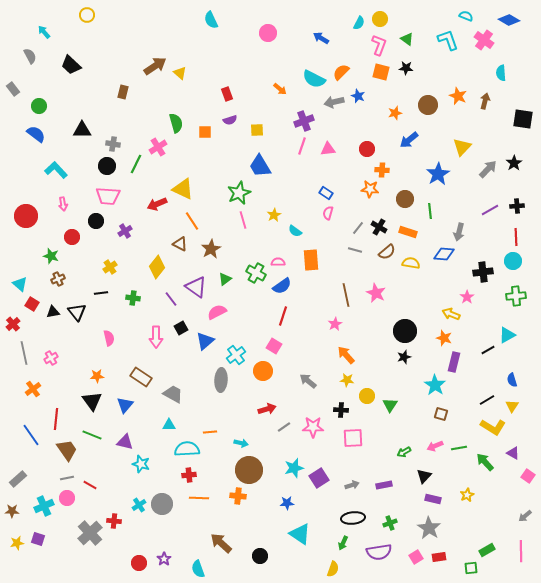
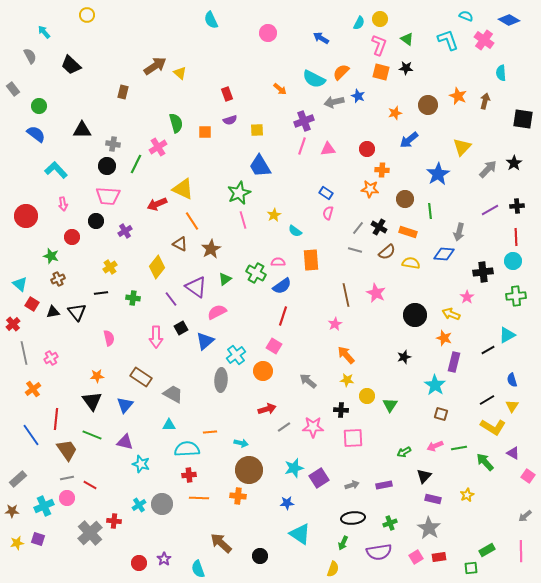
black circle at (405, 331): moved 10 px right, 16 px up
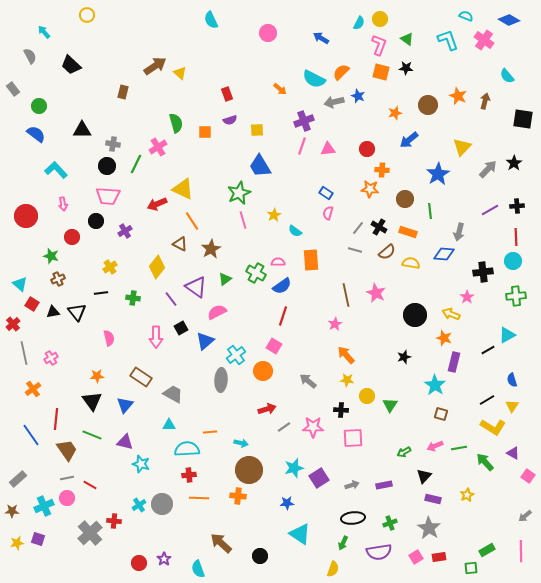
cyan semicircle at (501, 73): moved 6 px right, 3 px down; rotated 35 degrees counterclockwise
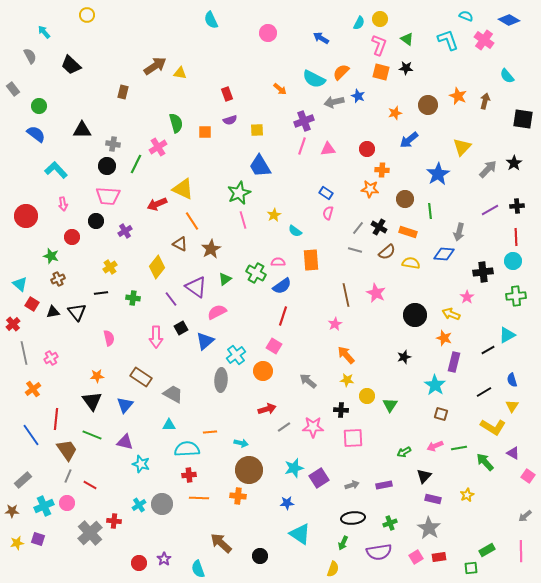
yellow triangle at (180, 73): rotated 32 degrees counterclockwise
black line at (487, 400): moved 3 px left, 8 px up
gray line at (67, 478): moved 1 px right, 2 px up; rotated 56 degrees counterclockwise
gray rectangle at (18, 479): moved 5 px right, 1 px down
pink circle at (67, 498): moved 5 px down
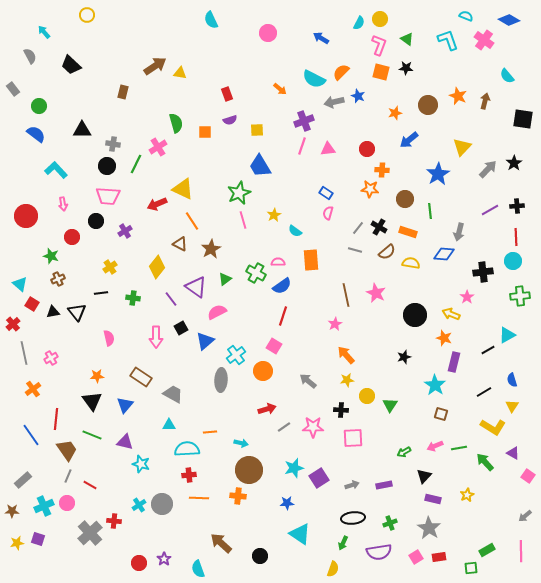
green cross at (516, 296): moved 4 px right
yellow star at (347, 380): rotated 16 degrees counterclockwise
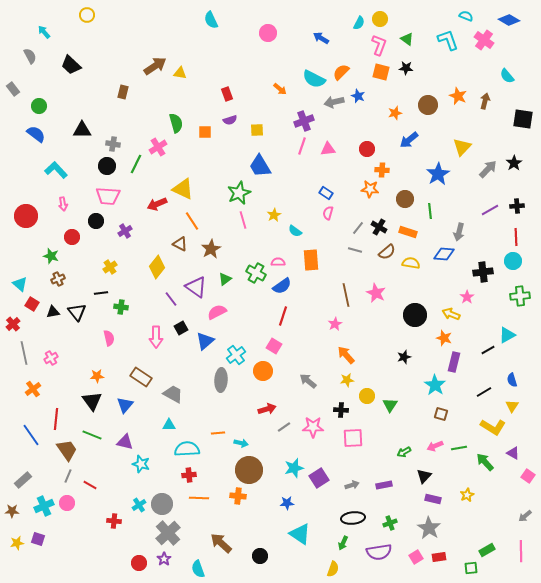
green cross at (133, 298): moved 12 px left, 9 px down
orange line at (210, 432): moved 8 px right, 1 px down
gray cross at (90, 533): moved 78 px right
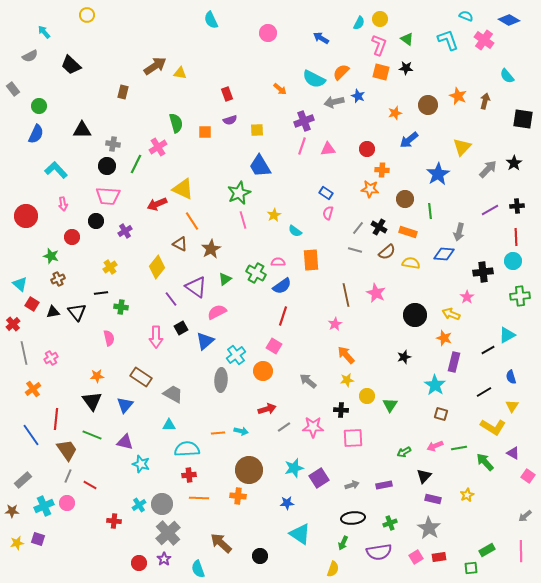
gray semicircle at (30, 56): rotated 91 degrees clockwise
blue semicircle at (36, 134): rotated 78 degrees clockwise
blue semicircle at (512, 380): moved 1 px left, 3 px up
cyan arrow at (241, 443): moved 12 px up
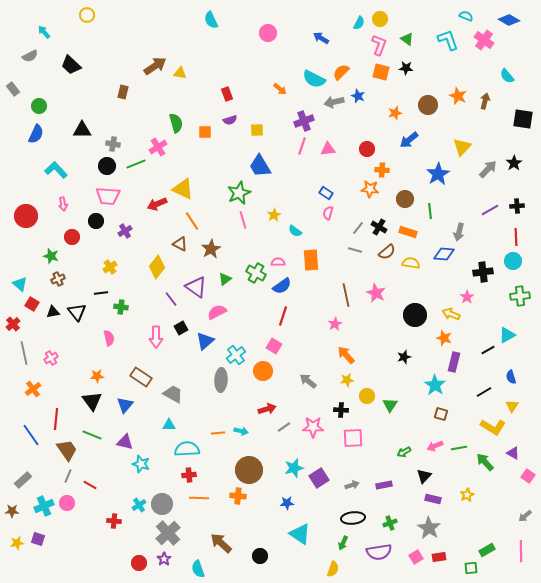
green line at (136, 164): rotated 42 degrees clockwise
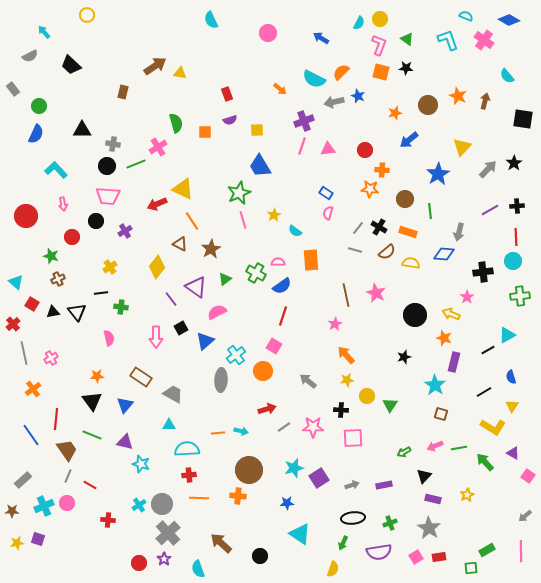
red circle at (367, 149): moved 2 px left, 1 px down
cyan triangle at (20, 284): moved 4 px left, 2 px up
red cross at (114, 521): moved 6 px left, 1 px up
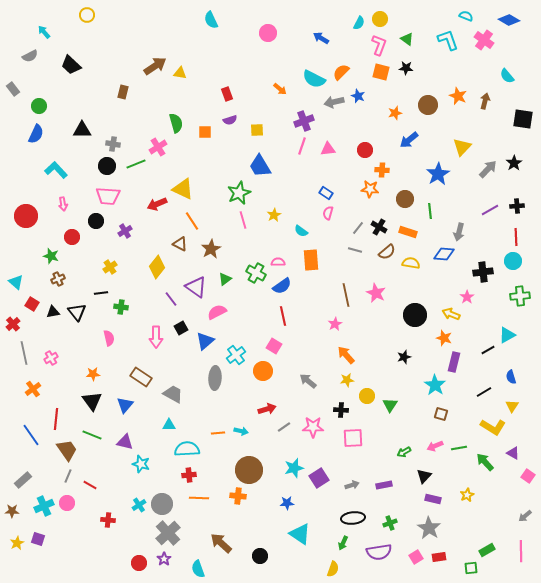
cyan semicircle at (295, 231): moved 6 px right
red line at (283, 316): rotated 30 degrees counterclockwise
orange star at (97, 376): moved 4 px left, 2 px up
gray ellipse at (221, 380): moved 6 px left, 2 px up
yellow star at (17, 543): rotated 16 degrees counterclockwise
